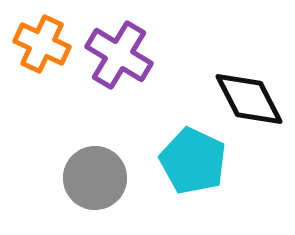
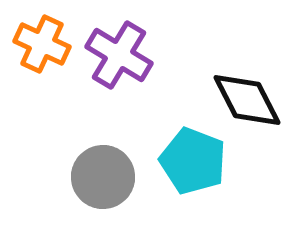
black diamond: moved 2 px left, 1 px down
cyan pentagon: rotated 4 degrees counterclockwise
gray circle: moved 8 px right, 1 px up
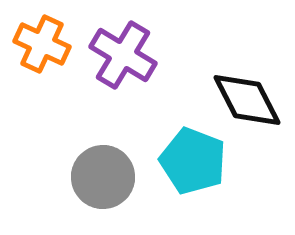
purple cross: moved 4 px right
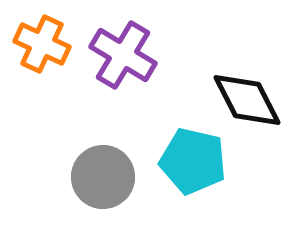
cyan pentagon: rotated 8 degrees counterclockwise
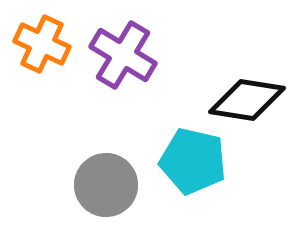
black diamond: rotated 54 degrees counterclockwise
gray circle: moved 3 px right, 8 px down
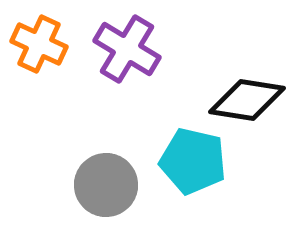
orange cross: moved 3 px left
purple cross: moved 4 px right, 6 px up
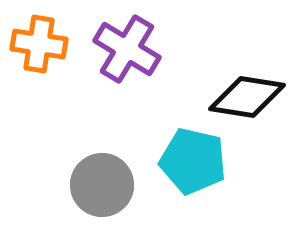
orange cross: rotated 16 degrees counterclockwise
black diamond: moved 3 px up
gray circle: moved 4 px left
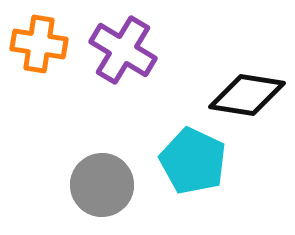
purple cross: moved 4 px left, 1 px down
black diamond: moved 2 px up
cyan pentagon: rotated 12 degrees clockwise
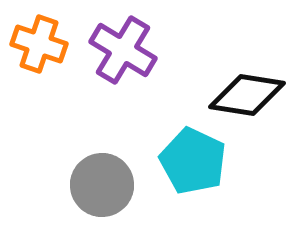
orange cross: rotated 10 degrees clockwise
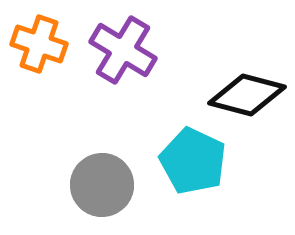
black diamond: rotated 6 degrees clockwise
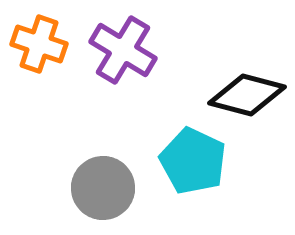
gray circle: moved 1 px right, 3 px down
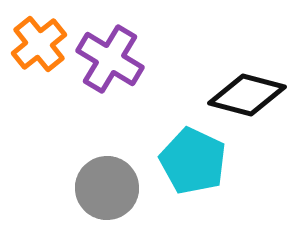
orange cross: rotated 32 degrees clockwise
purple cross: moved 13 px left, 9 px down
gray circle: moved 4 px right
